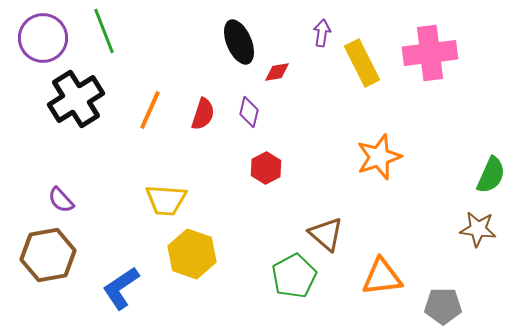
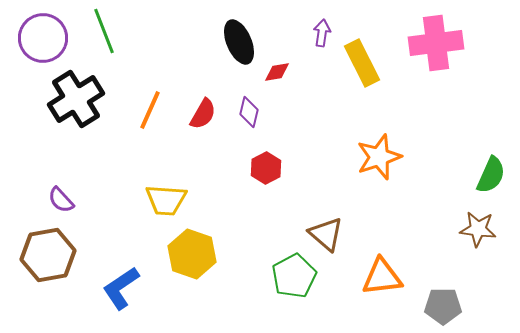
pink cross: moved 6 px right, 10 px up
red semicircle: rotated 12 degrees clockwise
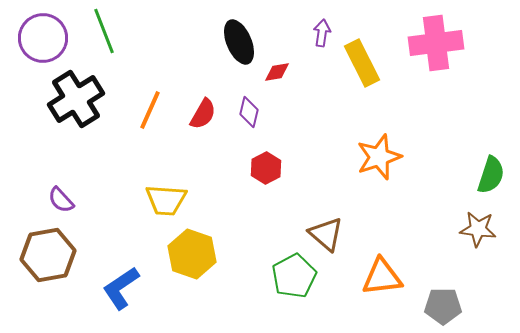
green semicircle: rotated 6 degrees counterclockwise
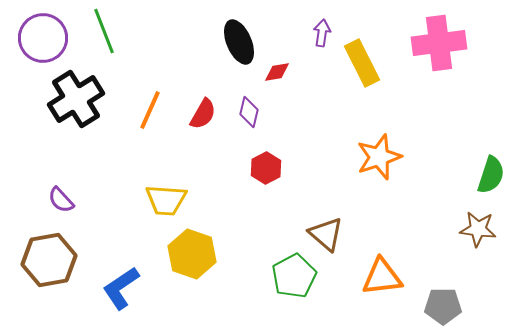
pink cross: moved 3 px right
brown hexagon: moved 1 px right, 5 px down
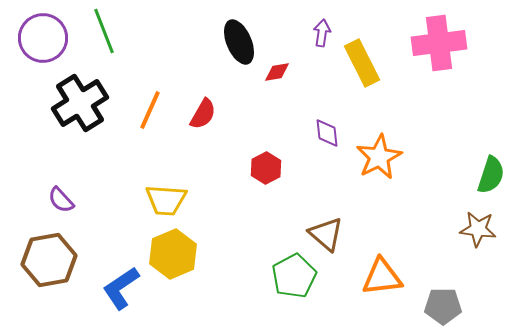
black cross: moved 4 px right, 4 px down
purple diamond: moved 78 px right, 21 px down; rotated 20 degrees counterclockwise
orange star: rotated 9 degrees counterclockwise
yellow hexagon: moved 19 px left; rotated 18 degrees clockwise
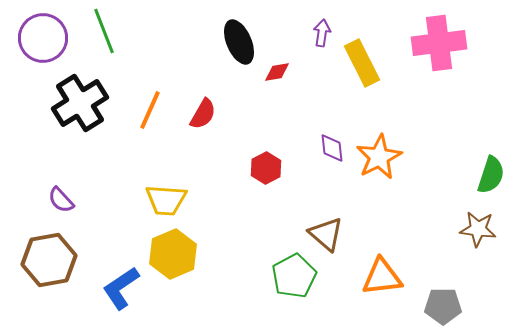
purple diamond: moved 5 px right, 15 px down
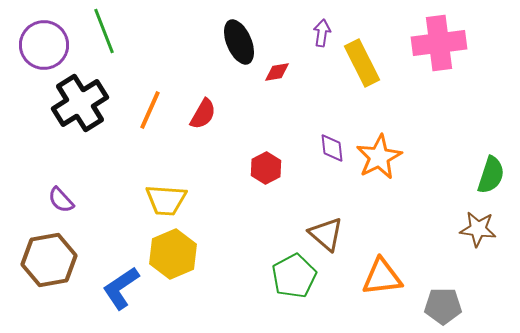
purple circle: moved 1 px right, 7 px down
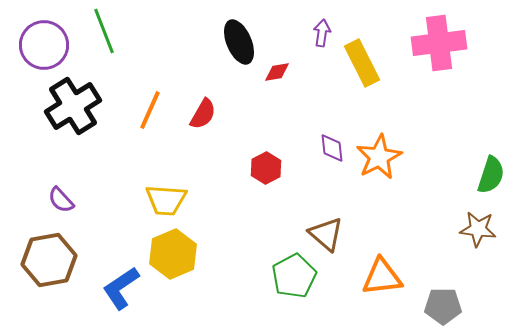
black cross: moved 7 px left, 3 px down
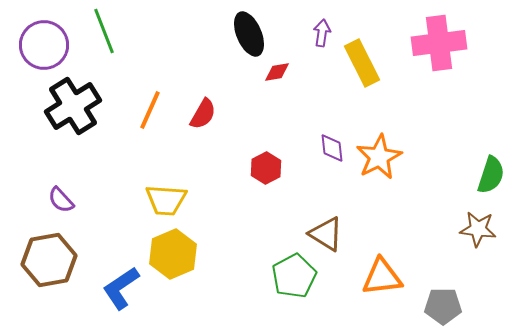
black ellipse: moved 10 px right, 8 px up
brown triangle: rotated 9 degrees counterclockwise
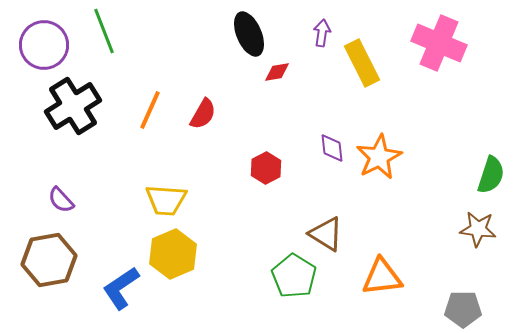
pink cross: rotated 30 degrees clockwise
green pentagon: rotated 12 degrees counterclockwise
gray pentagon: moved 20 px right, 3 px down
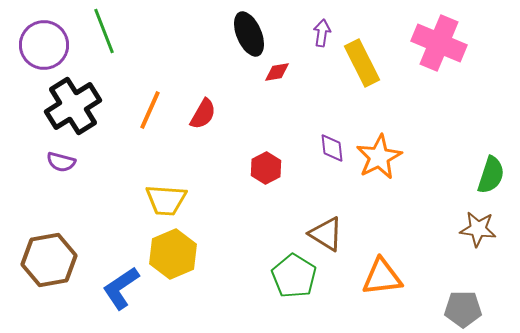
purple semicircle: moved 38 px up; rotated 32 degrees counterclockwise
